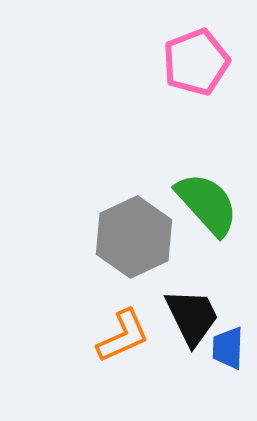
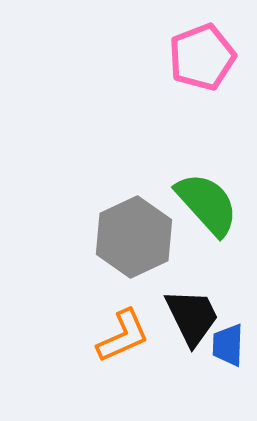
pink pentagon: moved 6 px right, 5 px up
blue trapezoid: moved 3 px up
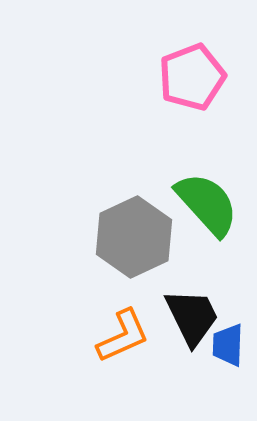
pink pentagon: moved 10 px left, 20 px down
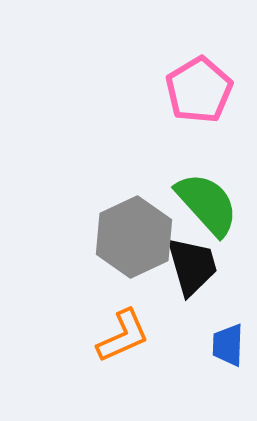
pink pentagon: moved 7 px right, 13 px down; rotated 10 degrees counterclockwise
black trapezoid: moved 51 px up; rotated 10 degrees clockwise
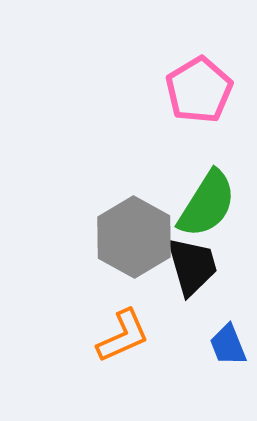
green semicircle: rotated 74 degrees clockwise
gray hexagon: rotated 6 degrees counterclockwise
blue trapezoid: rotated 24 degrees counterclockwise
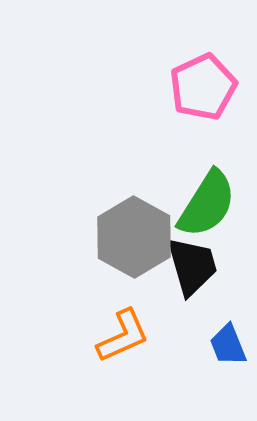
pink pentagon: moved 4 px right, 3 px up; rotated 6 degrees clockwise
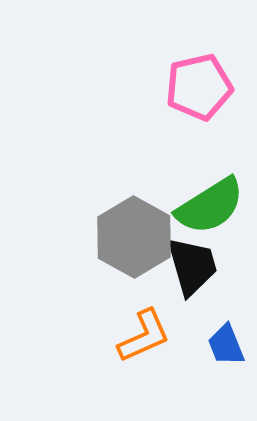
pink pentagon: moved 4 px left; rotated 12 degrees clockwise
green semicircle: moved 3 px right, 2 px down; rotated 26 degrees clockwise
orange L-shape: moved 21 px right
blue trapezoid: moved 2 px left
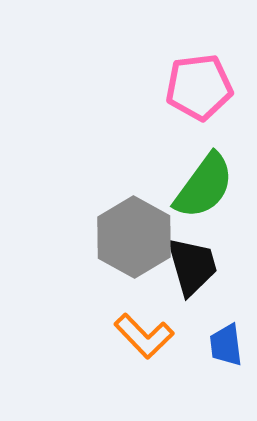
pink pentagon: rotated 6 degrees clockwise
green semicircle: moved 6 px left, 20 px up; rotated 22 degrees counterclockwise
orange L-shape: rotated 70 degrees clockwise
blue trapezoid: rotated 15 degrees clockwise
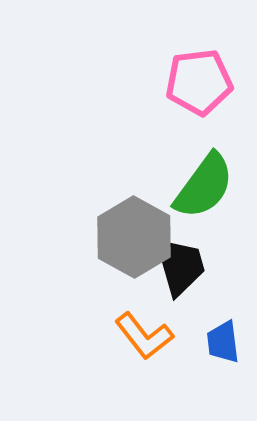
pink pentagon: moved 5 px up
black trapezoid: moved 12 px left
orange L-shape: rotated 6 degrees clockwise
blue trapezoid: moved 3 px left, 3 px up
